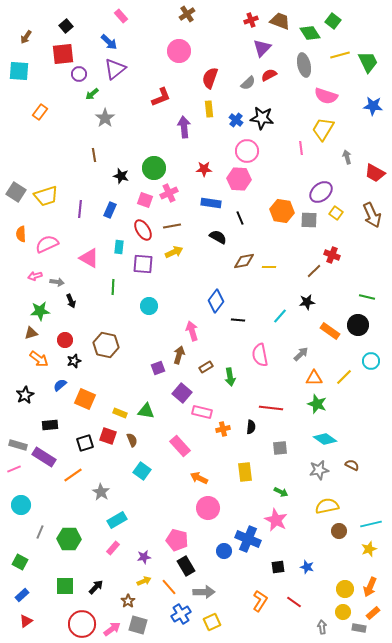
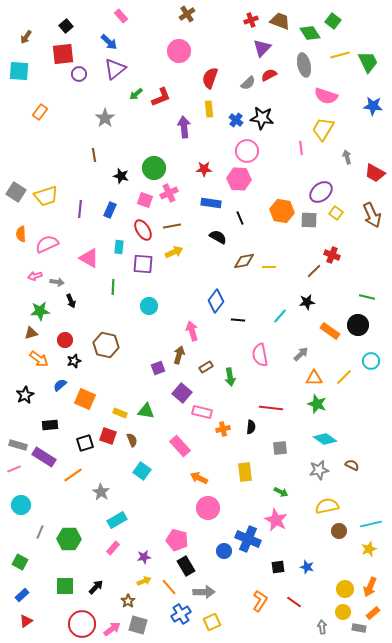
green arrow at (92, 94): moved 44 px right
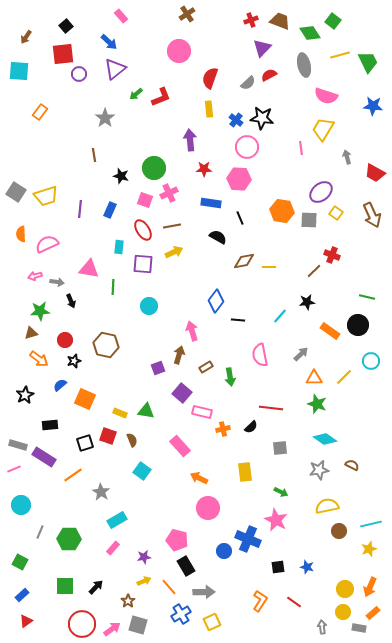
purple arrow at (184, 127): moved 6 px right, 13 px down
pink circle at (247, 151): moved 4 px up
pink triangle at (89, 258): moved 11 px down; rotated 20 degrees counterclockwise
black semicircle at (251, 427): rotated 40 degrees clockwise
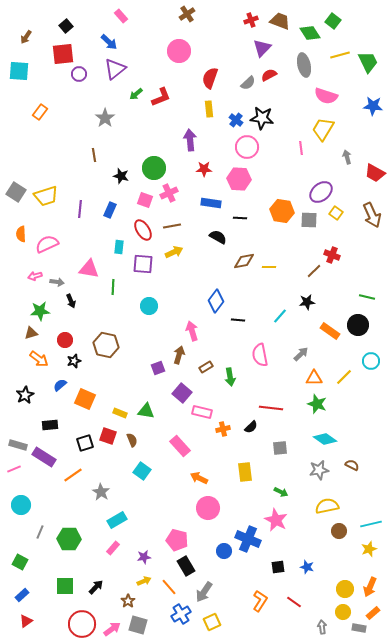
black line at (240, 218): rotated 64 degrees counterclockwise
gray arrow at (204, 592): rotated 125 degrees clockwise
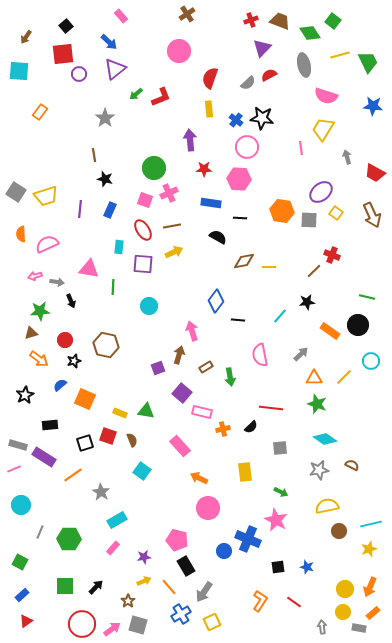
black star at (121, 176): moved 16 px left, 3 px down
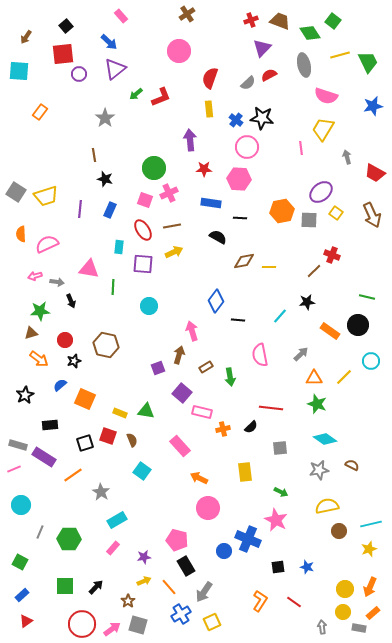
blue star at (373, 106): rotated 18 degrees counterclockwise
orange hexagon at (282, 211): rotated 20 degrees counterclockwise
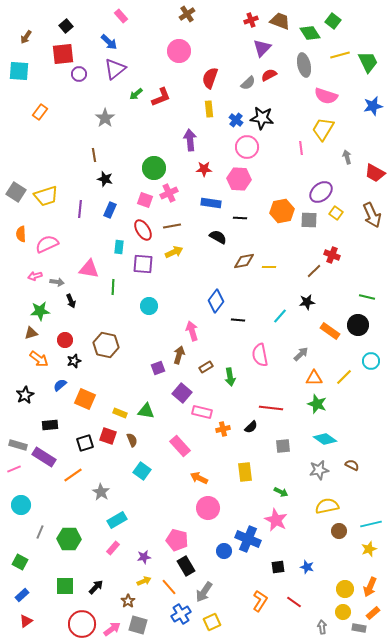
gray square at (280, 448): moved 3 px right, 2 px up
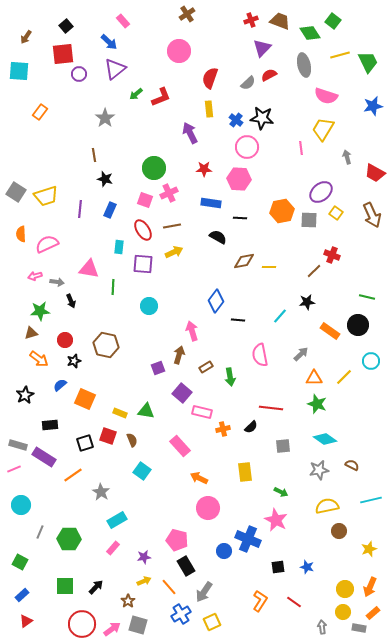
pink rectangle at (121, 16): moved 2 px right, 5 px down
purple arrow at (190, 140): moved 7 px up; rotated 20 degrees counterclockwise
cyan line at (371, 524): moved 24 px up
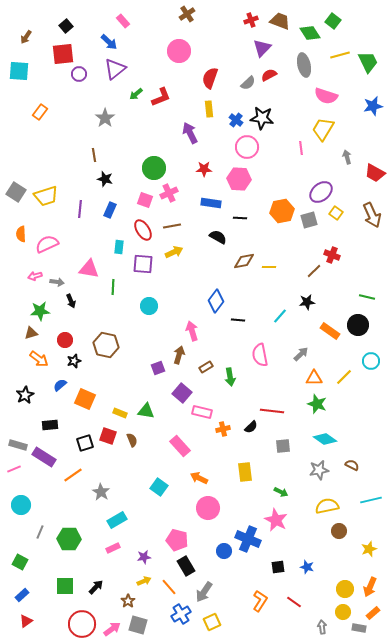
gray square at (309, 220): rotated 18 degrees counterclockwise
red line at (271, 408): moved 1 px right, 3 px down
cyan square at (142, 471): moved 17 px right, 16 px down
pink rectangle at (113, 548): rotated 24 degrees clockwise
